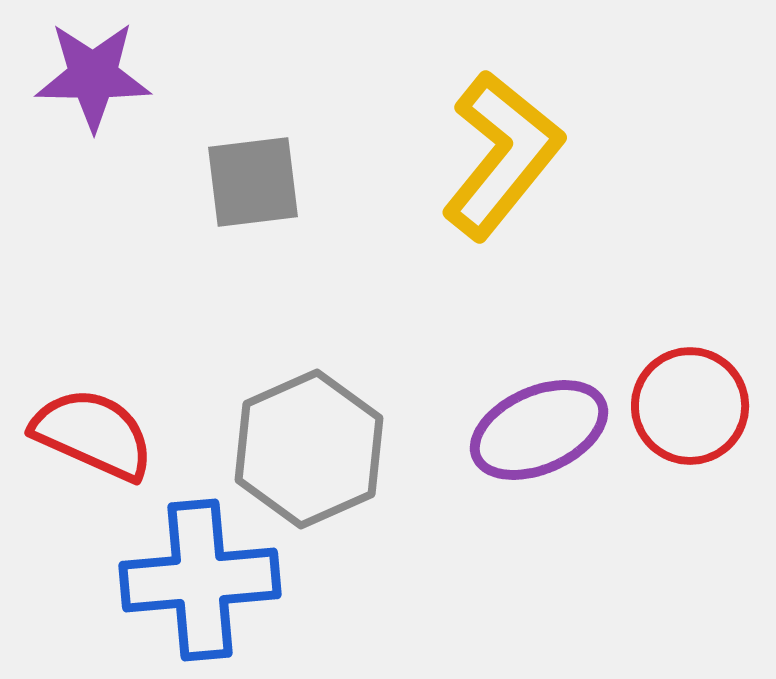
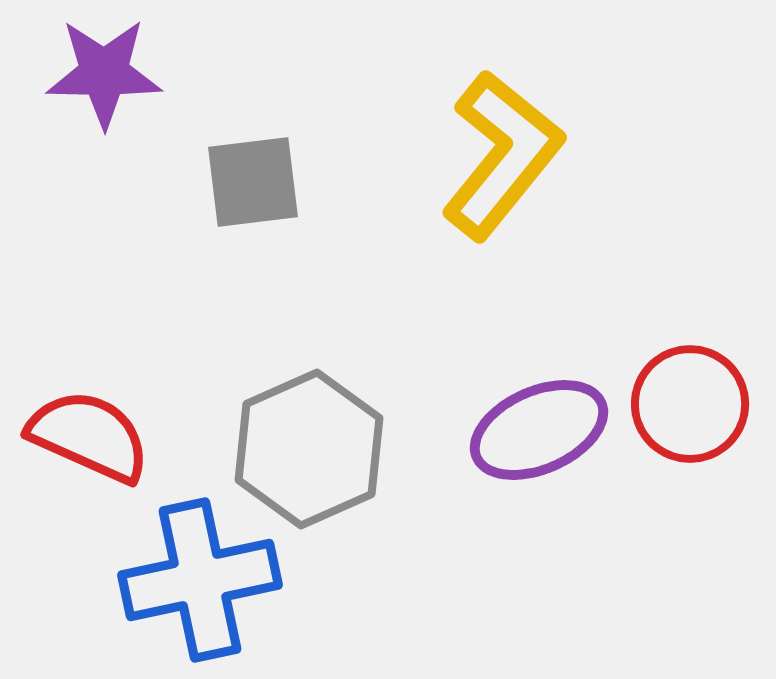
purple star: moved 11 px right, 3 px up
red circle: moved 2 px up
red semicircle: moved 4 px left, 2 px down
blue cross: rotated 7 degrees counterclockwise
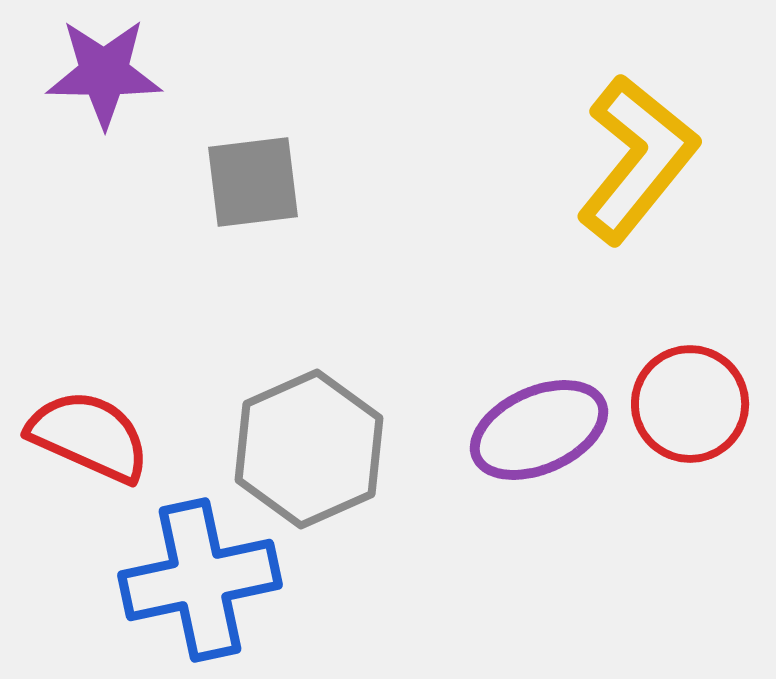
yellow L-shape: moved 135 px right, 4 px down
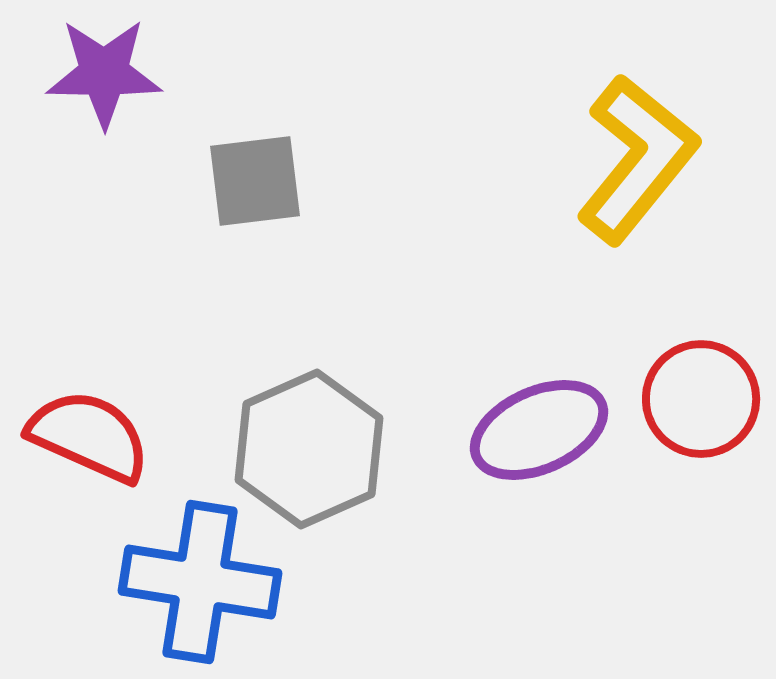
gray square: moved 2 px right, 1 px up
red circle: moved 11 px right, 5 px up
blue cross: moved 2 px down; rotated 21 degrees clockwise
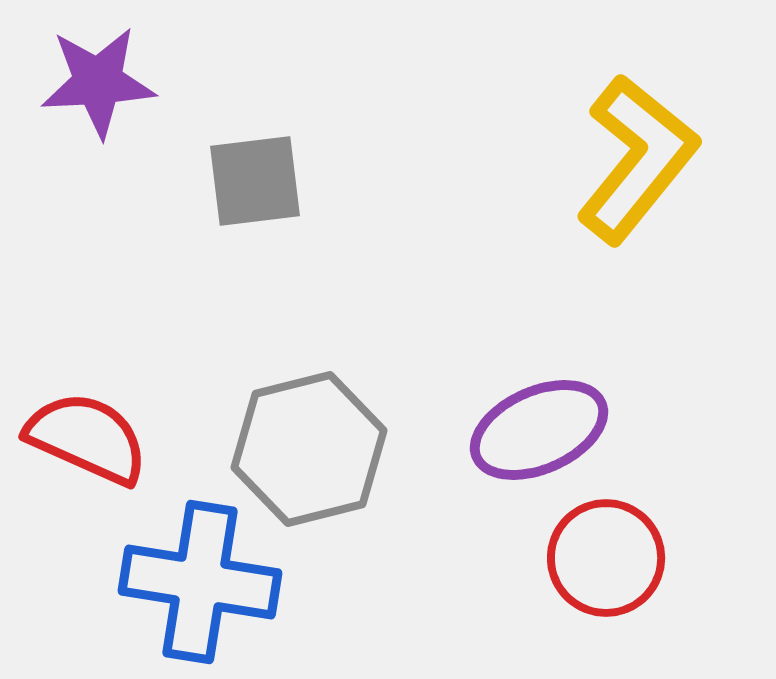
purple star: moved 6 px left, 9 px down; rotated 4 degrees counterclockwise
red circle: moved 95 px left, 159 px down
red semicircle: moved 2 px left, 2 px down
gray hexagon: rotated 10 degrees clockwise
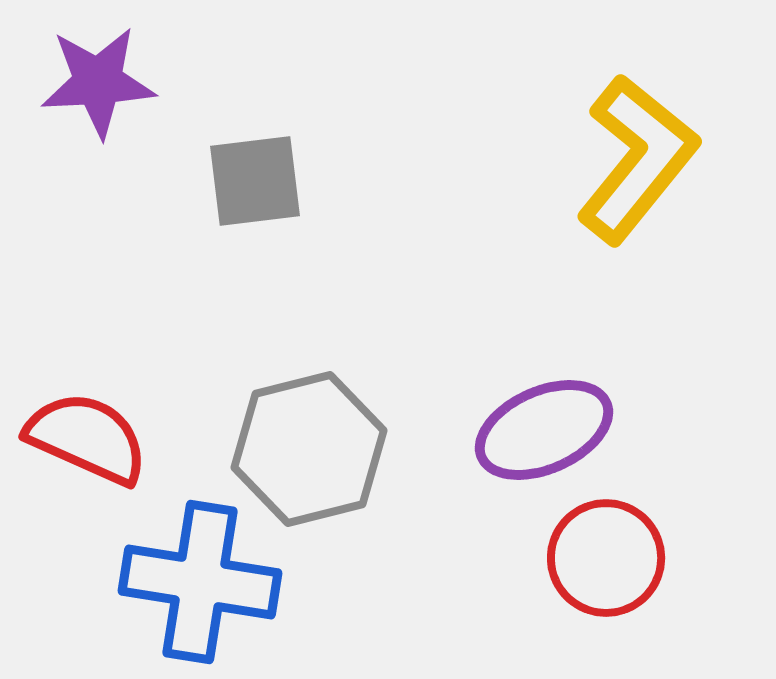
purple ellipse: moved 5 px right
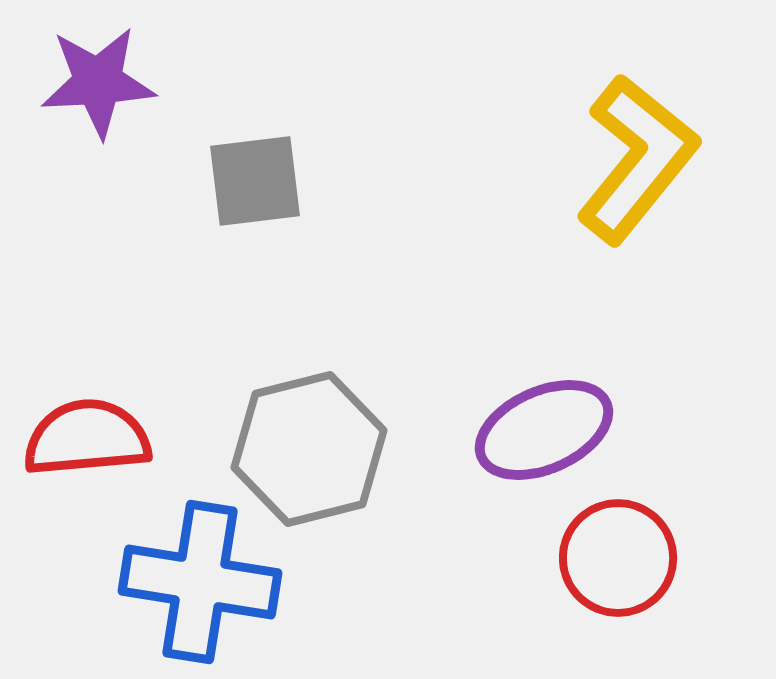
red semicircle: rotated 29 degrees counterclockwise
red circle: moved 12 px right
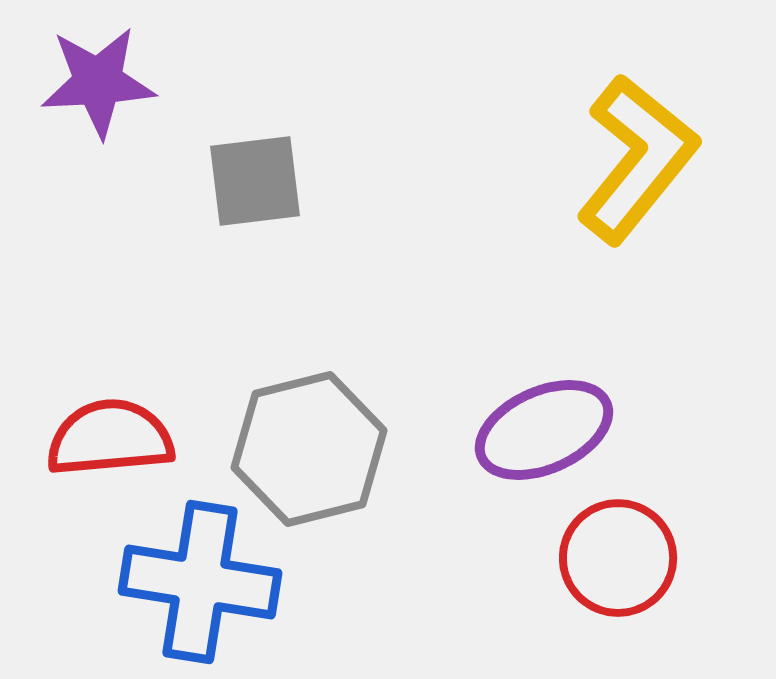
red semicircle: moved 23 px right
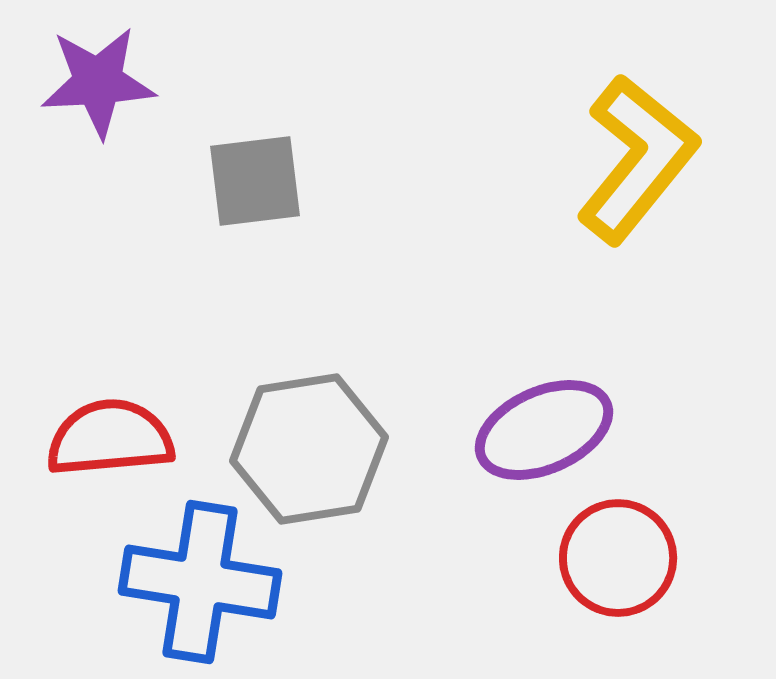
gray hexagon: rotated 5 degrees clockwise
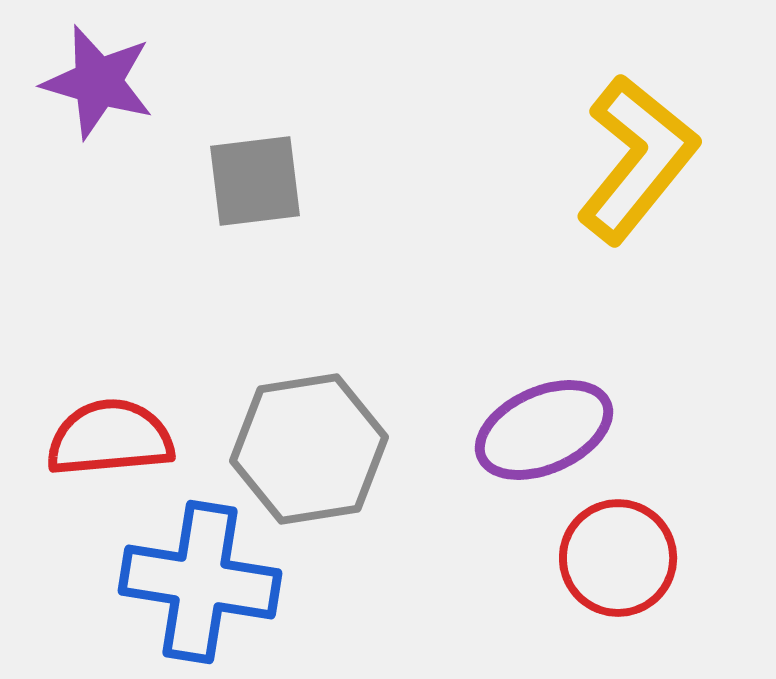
purple star: rotated 19 degrees clockwise
